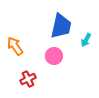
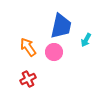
orange arrow: moved 13 px right, 1 px down
pink circle: moved 4 px up
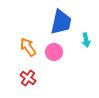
blue trapezoid: moved 4 px up
cyan arrow: rotated 40 degrees counterclockwise
red cross: moved 1 px up; rotated 28 degrees counterclockwise
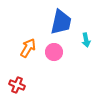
orange arrow: moved 1 px down; rotated 66 degrees clockwise
red cross: moved 11 px left, 7 px down; rotated 14 degrees counterclockwise
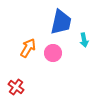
cyan arrow: moved 2 px left
pink circle: moved 1 px left, 1 px down
red cross: moved 1 px left, 2 px down; rotated 14 degrees clockwise
